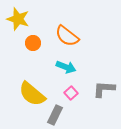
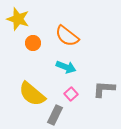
pink square: moved 1 px down
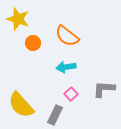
cyan arrow: rotated 150 degrees clockwise
yellow semicircle: moved 11 px left, 11 px down; rotated 8 degrees clockwise
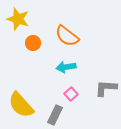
gray L-shape: moved 2 px right, 1 px up
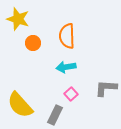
orange semicircle: rotated 50 degrees clockwise
yellow semicircle: moved 1 px left
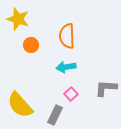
orange circle: moved 2 px left, 2 px down
